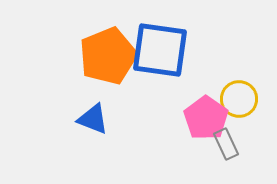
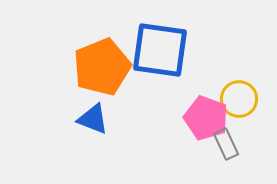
orange pentagon: moved 6 px left, 11 px down
pink pentagon: rotated 15 degrees counterclockwise
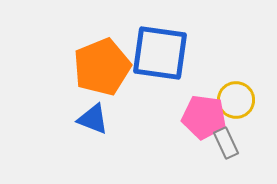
blue square: moved 3 px down
yellow circle: moved 3 px left, 1 px down
pink pentagon: moved 2 px left, 1 px up; rotated 12 degrees counterclockwise
gray rectangle: moved 1 px up
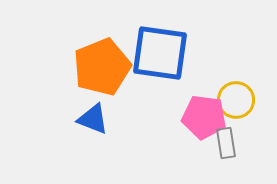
gray rectangle: rotated 16 degrees clockwise
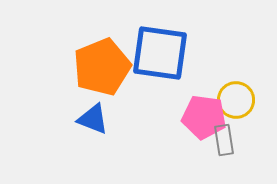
gray rectangle: moved 2 px left, 3 px up
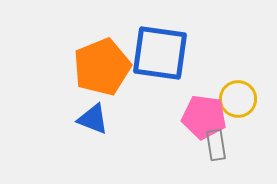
yellow circle: moved 2 px right, 1 px up
gray rectangle: moved 8 px left, 5 px down
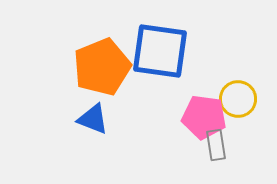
blue square: moved 2 px up
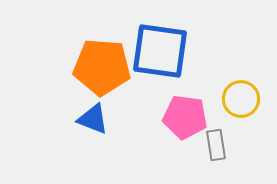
orange pentagon: rotated 26 degrees clockwise
yellow circle: moved 3 px right
pink pentagon: moved 19 px left
